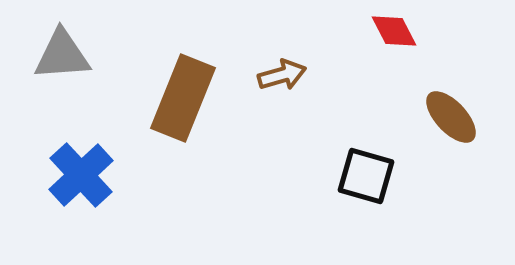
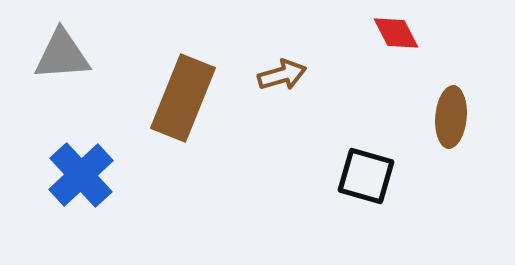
red diamond: moved 2 px right, 2 px down
brown ellipse: rotated 48 degrees clockwise
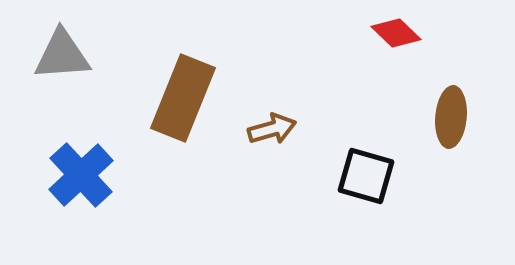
red diamond: rotated 18 degrees counterclockwise
brown arrow: moved 10 px left, 54 px down
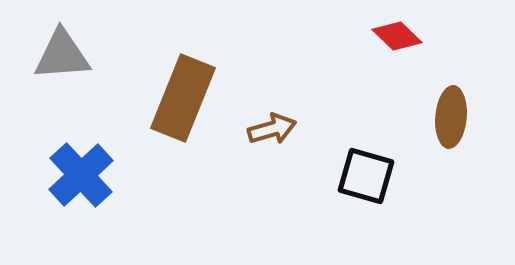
red diamond: moved 1 px right, 3 px down
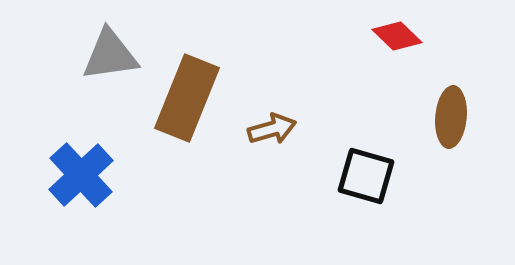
gray triangle: moved 48 px right; rotated 4 degrees counterclockwise
brown rectangle: moved 4 px right
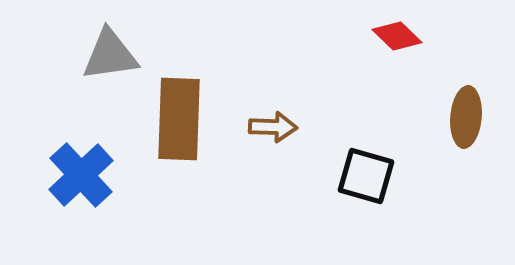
brown rectangle: moved 8 px left, 21 px down; rotated 20 degrees counterclockwise
brown ellipse: moved 15 px right
brown arrow: moved 1 px right, 2 px up; rotated 18 degrees clockwise
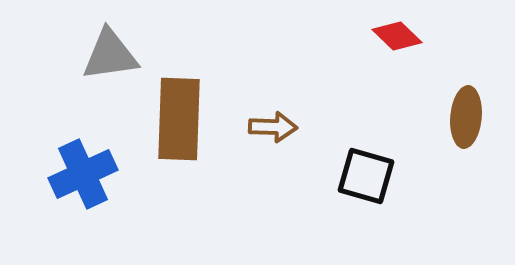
blue cross: moved 2 px right, 1 px up; rotated 18 degrees clockwise
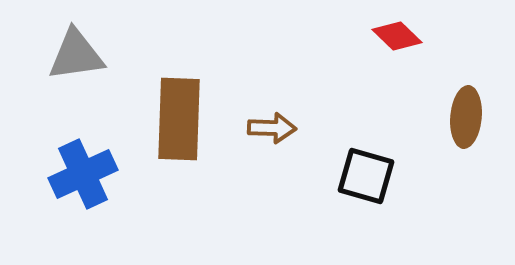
gray triangle: moved 34 px left
brown arrow: moved 1 px left, 1 px down
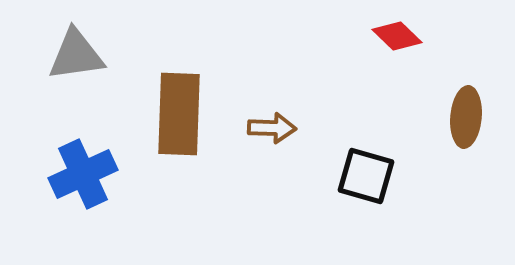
brown rectangle: moved 5 px up
